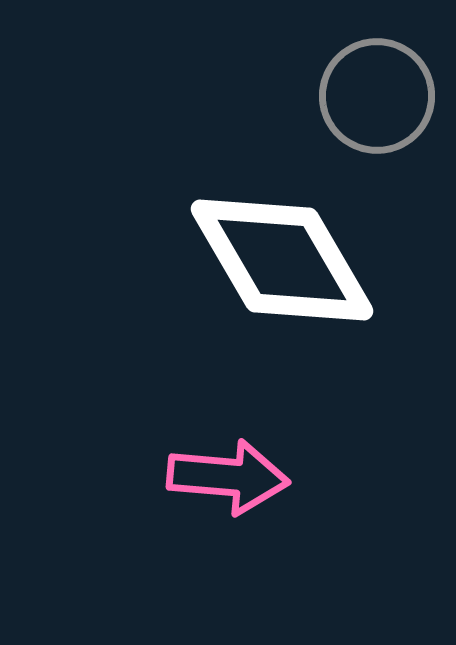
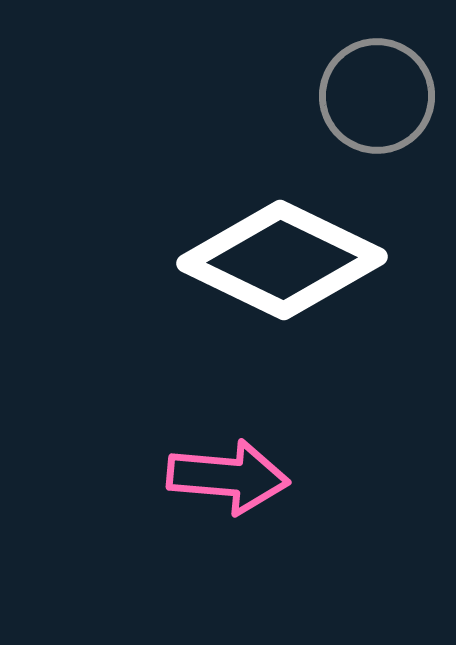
white diamond: rotated 34 degrees counterclockwise
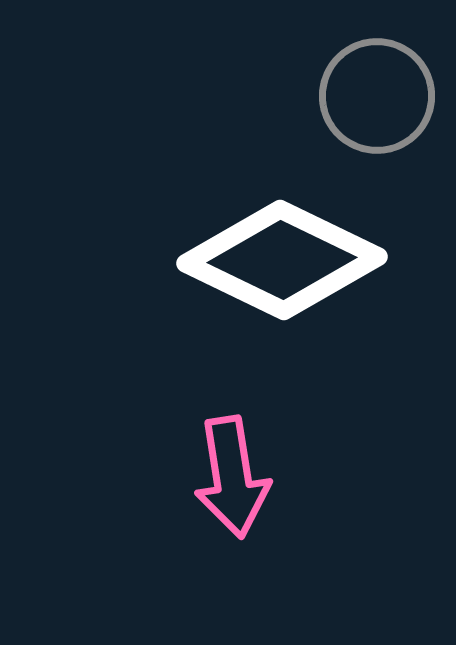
pink arrow: moved 4 px right; rotated 76 degrees clockwise
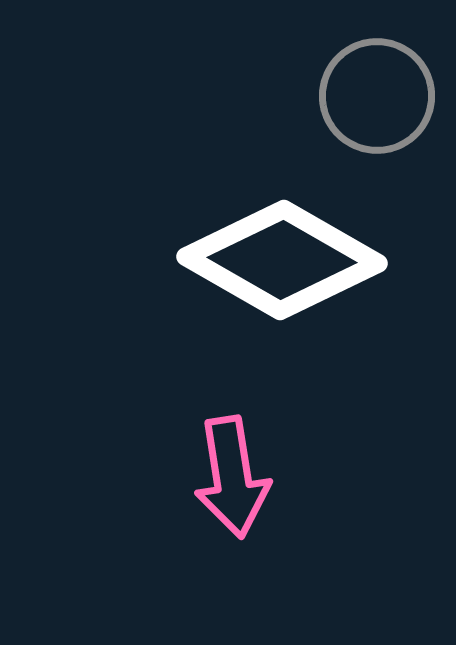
white diamond: rotated 4 degrees clockwise
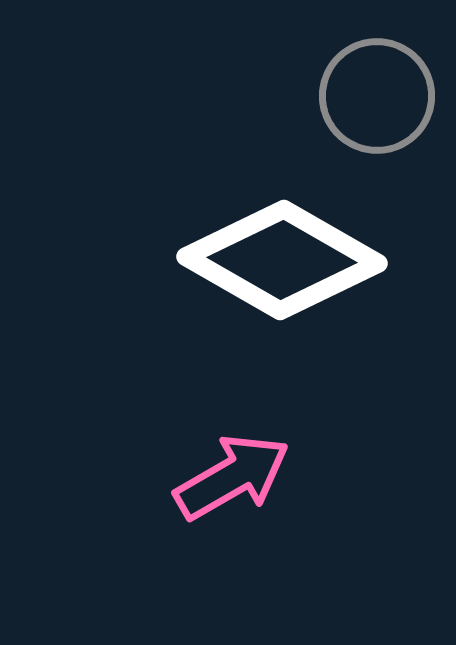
pink arrow: rotated 111 degrees counterclockwise
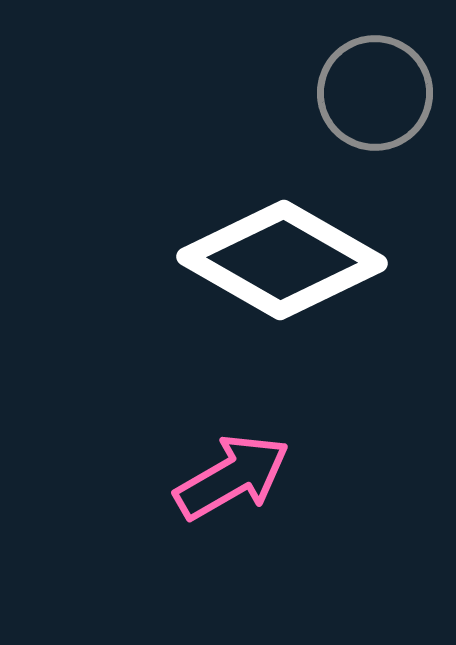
gray circle: moved 2 px left, 3 px up
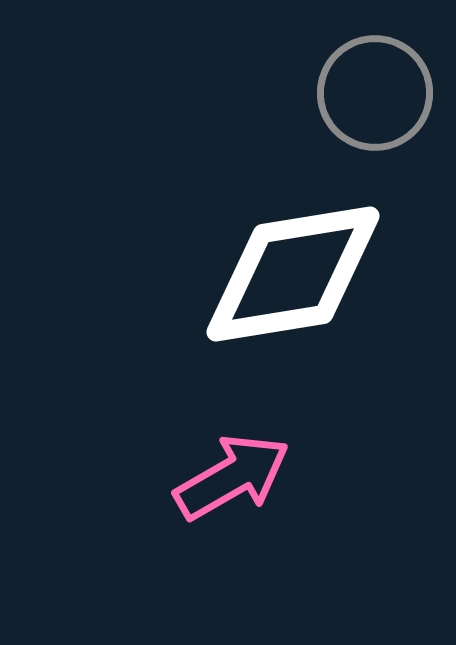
white diamond: moved 11 px right, 14 px down; rotated 39 degrees counterclockwise
